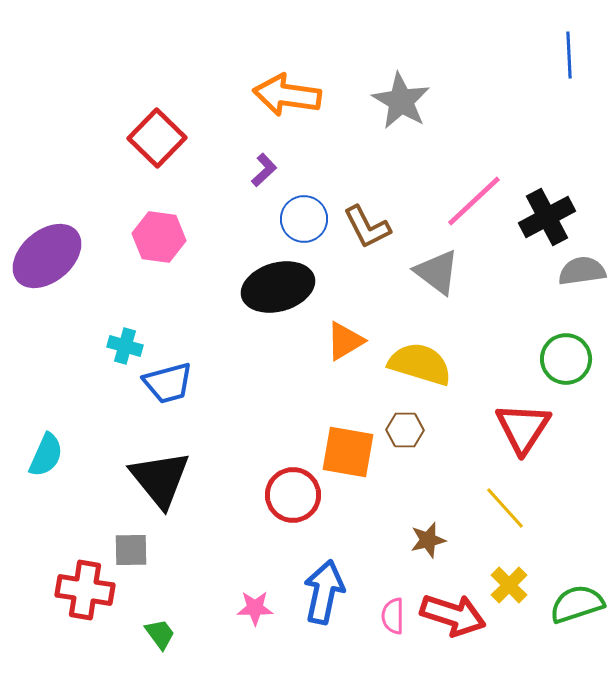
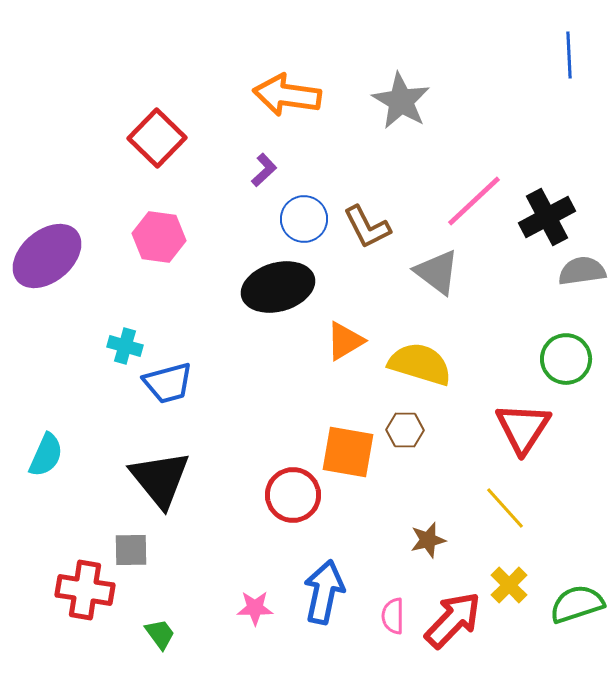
red arrow: moved 5 px down; rotated 64 degrees counterclockwise
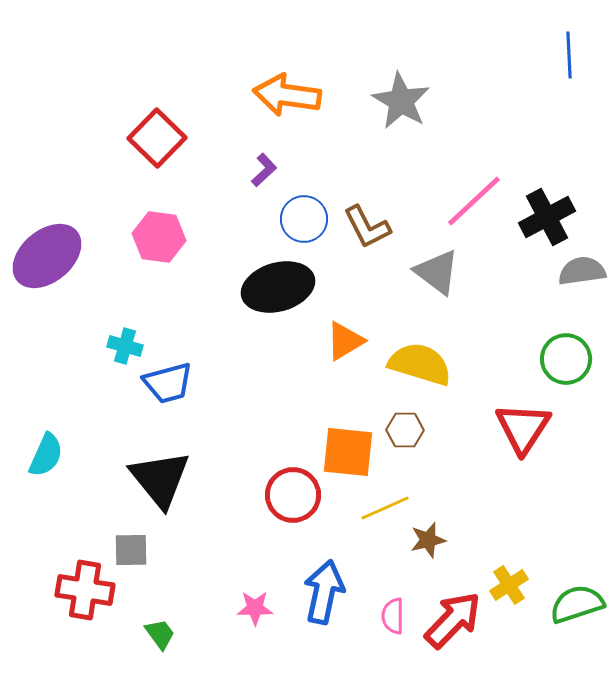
orange square: rotated 4 degrees counterclockwise
yellow line: moved 120 px left; rotated 72 degrees counterclockwise
yellow cross: rotated 12 degrees clockwise
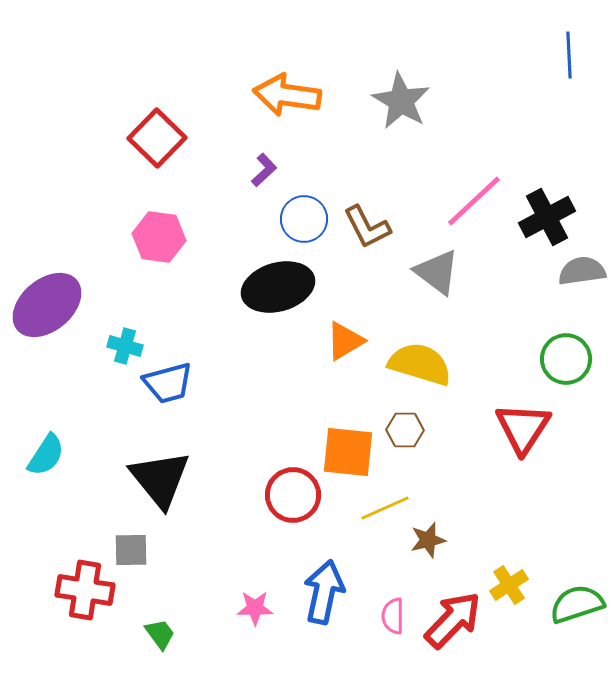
purple ellipse: moved 49 px down
cyan semicircle: rotated 9 degrees clockwise
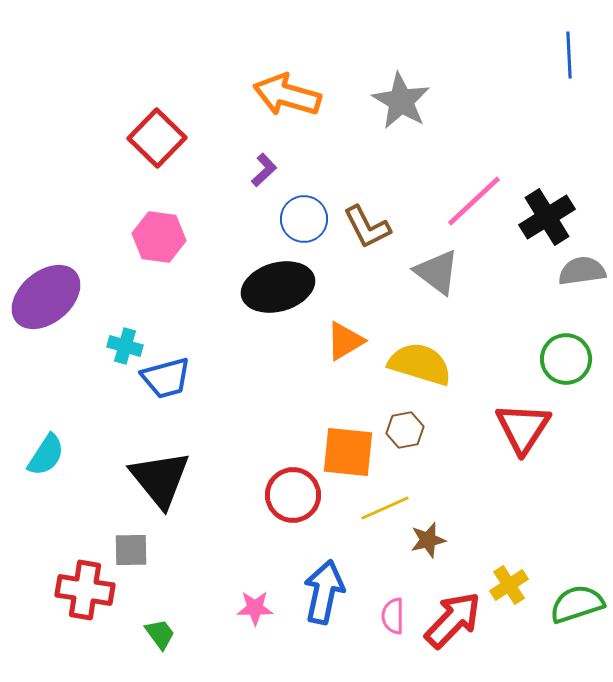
orange arrow: rotated 8 degrees clockwise
black cross: rotated 4 degrees counterclockwise
purple ellipse: moved 1 px left, 8 px up
blue trapezoid: moved 2 px left, 5 px up
brown hexagon: rotated 12 degrees counterclockwise
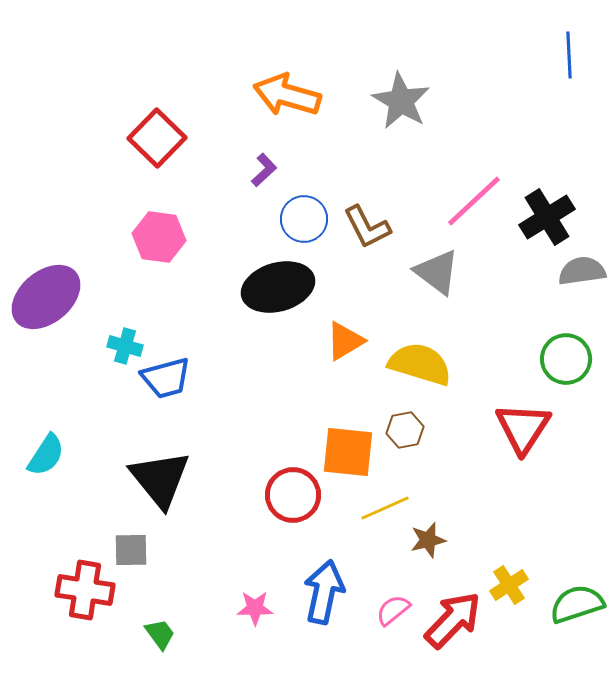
pink semicircle: moved 6 px up; rotated 51 degrees clockwise
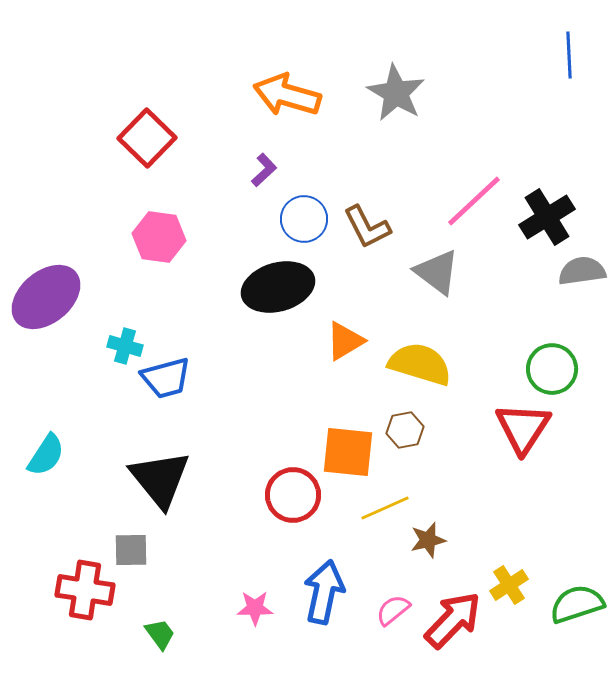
gray star: moved 5 px left, 8 px up
red square: moved 10 px left
green circle: moved 14 px left, 10 px down
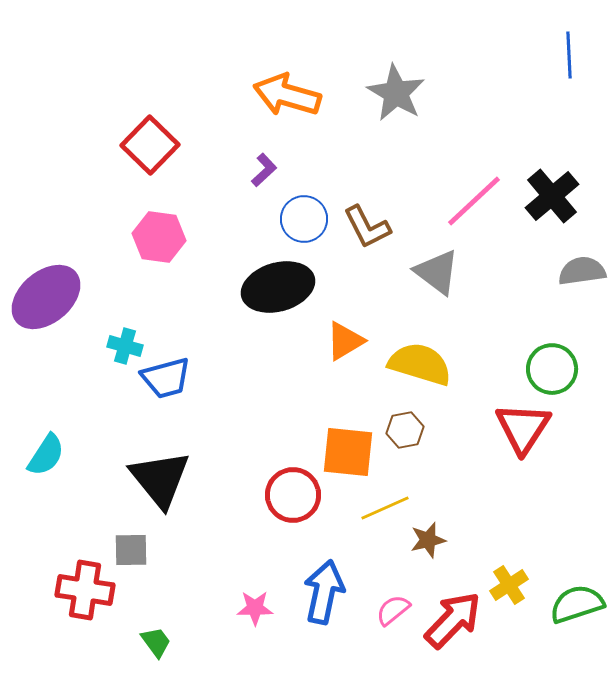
red square: moved 3 px right, 7 px down
black cross: moved 5 px right, 21 px up; rotated 8 degrees counterclockwise
green trapezoid: moved 4 px left, 8 px down
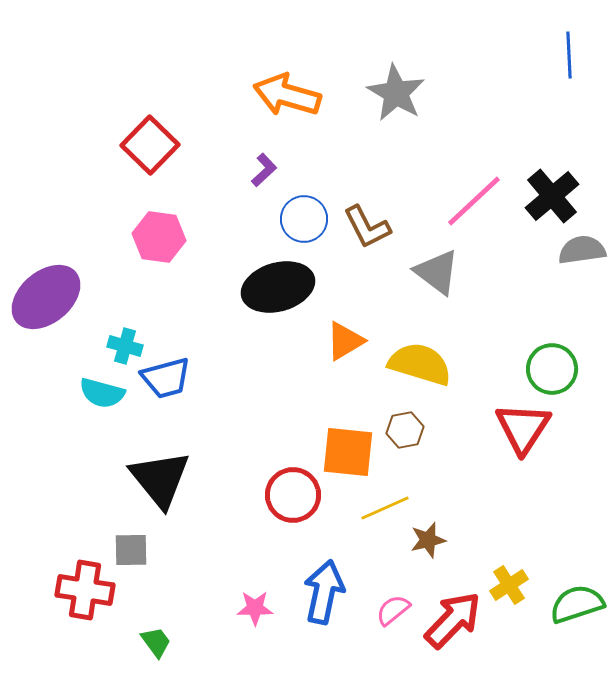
gray semicircle: moved 21 px up
cyan semicircle: moved 56 px right, 62 px up; rotated 72 degrees clockwise
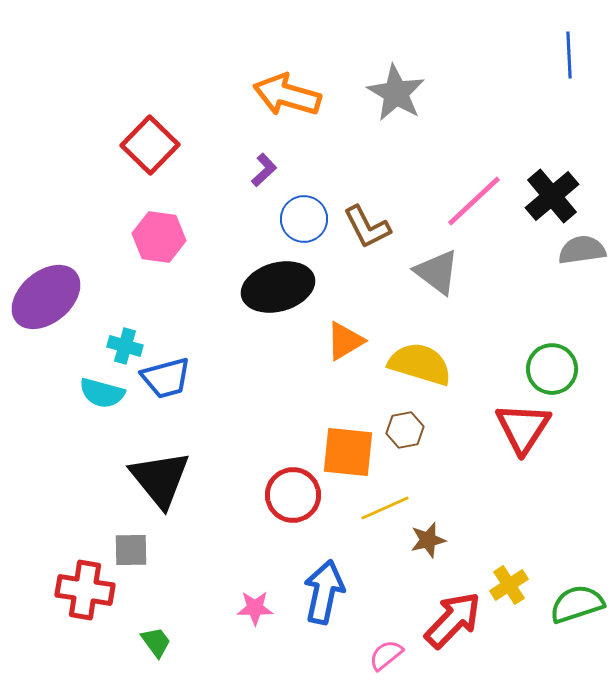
pink semicircle: moved 7 px left, 45 px down
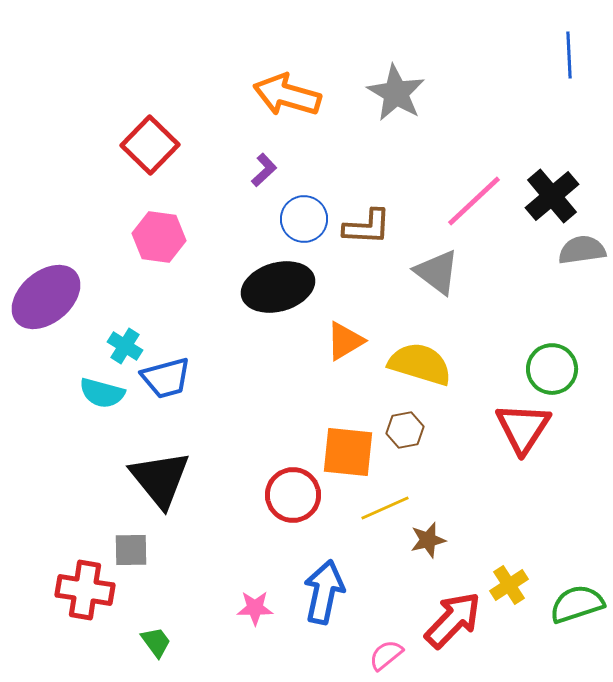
brown L-shape: rotated 60 degrees counterclockwise
cyan cross: rotated 16 degrees clockwise
